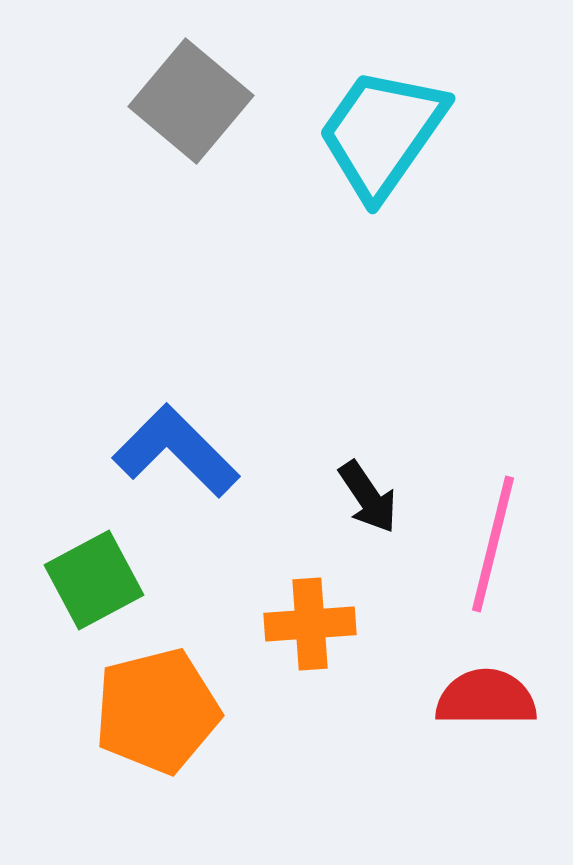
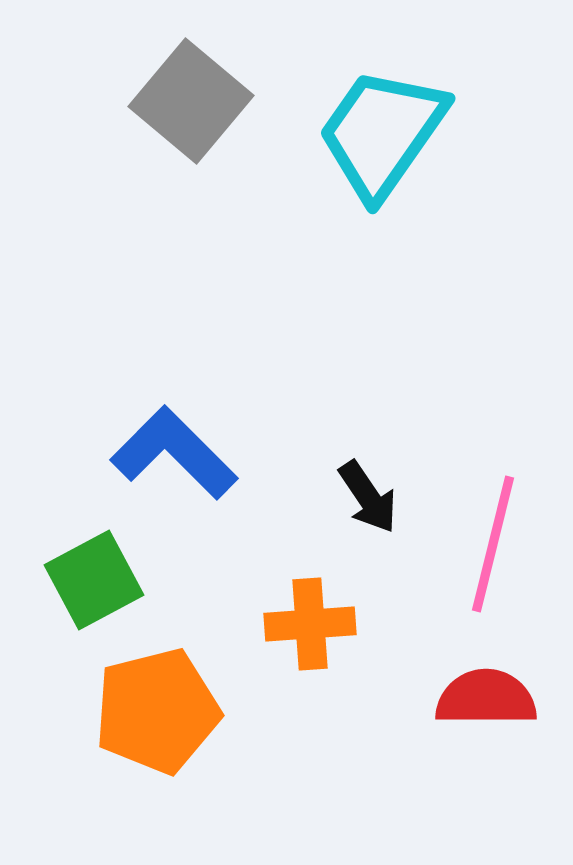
blue L-shape: moved 2 px left, 2 px down
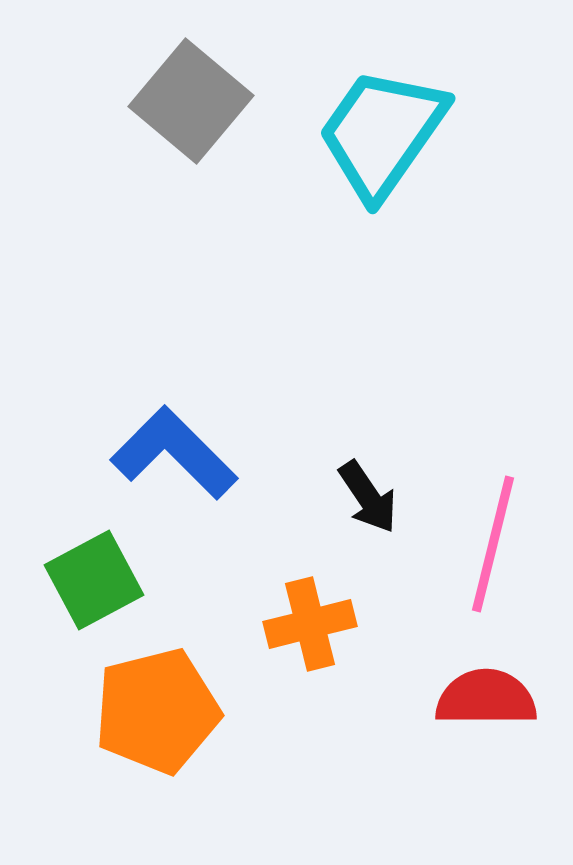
orange cross: rotated 10 degrees counterclockwise
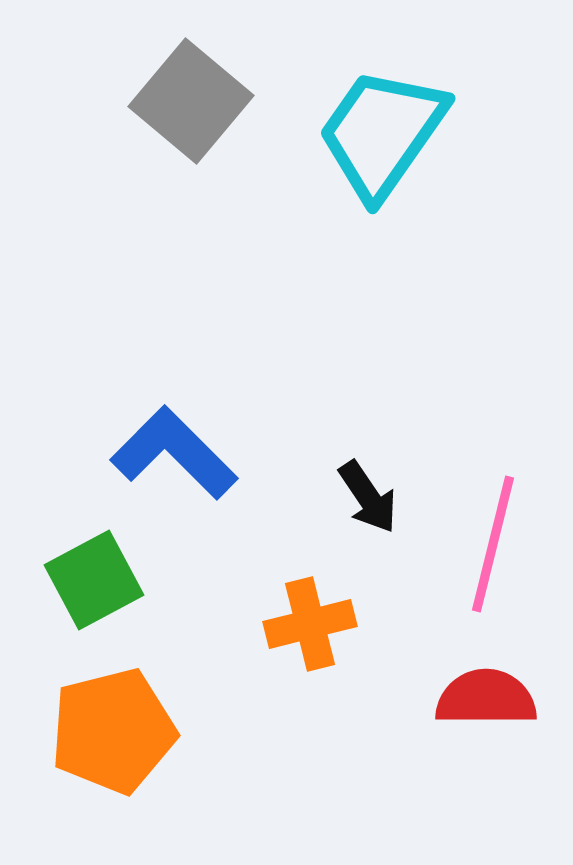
orange pentagon: moved 44 px left, 20 px down
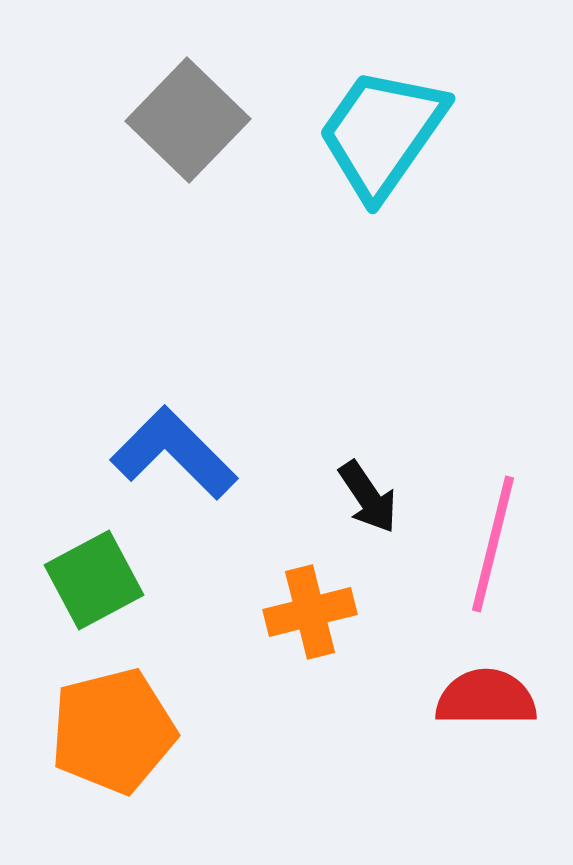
gray square: moved 3 px left, 19 px down; rotated 4 degrees clockwise
orange cross: moved 12 px up
